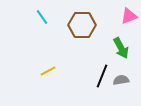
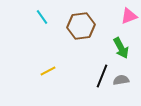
brown hexagon: moved 1 px left, 1 px down; rotated 8 degrees counterclockwise
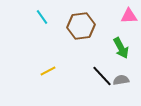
pink triangle: rotated 18 degrees clockwise
black line: rotated 65 degrees counterclockwise
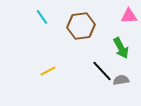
black line: moved 5 px up
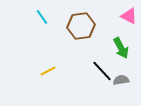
pink triangle: rotated 30 degrees clockwise
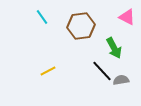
pink triangle: moved 2 px left, 1 px down
green arrow: moved 7 px left
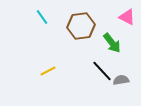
green arrow: moved 2 px left, 5 px up; rotated 10 degrees counterclockwise
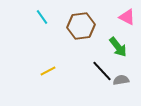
green arrow: moved 6 px right, 4 px down
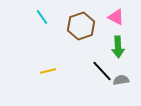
pink triangle: moved 11 px left
brown hexagon: rotated 12 degrees counterclockwise
green arrow: rotated 35 degrees clockwise
yellow line: rotated 14 degrees clockwise
